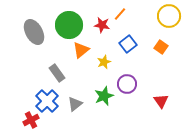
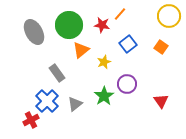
green star: rotated 12 degrees counterclockwise
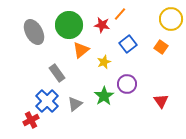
yellow circle: moved 2 px right, 3 px down
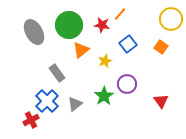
yellow star: moved 1 px right, 1 px up
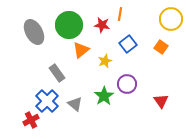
orange line: rotated 32 degrees counterclockwise
gray triangle: rotated 42 degrees counterclockwise
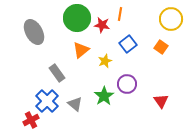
green circle: moved 8 px right, 7 px up
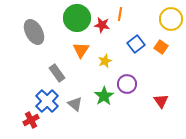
blue square: moved 8 px right
orange triangle: rotated 18 degrees counterclockwise
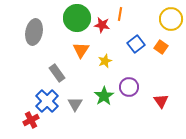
gray ellipse: rotated 40 degrees clockwise
purple circle: moved 2 px right, 3 px down
gray triangle: rotated 21 degrees clockwise
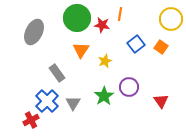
gray ellipse: rotated 15 degrees clockwise
gray triangle: moved 2 px left, 1 px up
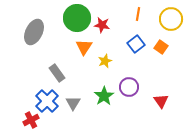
orange line: moved 18 px right
orange triangle: moved 3 px right, 3 px up
